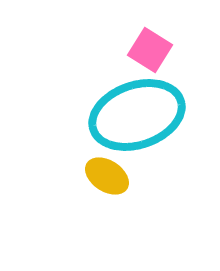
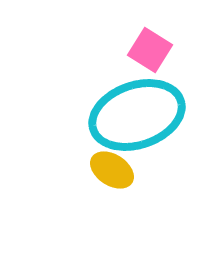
yellow ellipse: moved 5 px right, 6 px up
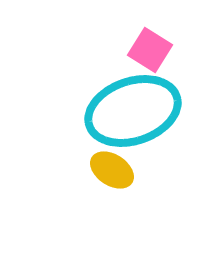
cyan ellipse: moved 4 px left, 4 px up
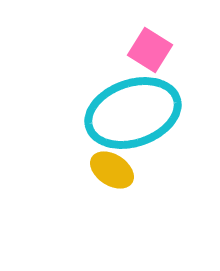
cyan ellipse: moved 2 px down
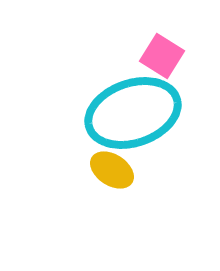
pink square: moved 12 px right, 6 px down
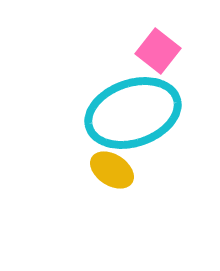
pink square: moved 4 px left, 5 px up; rotated 6 degrees clockwise
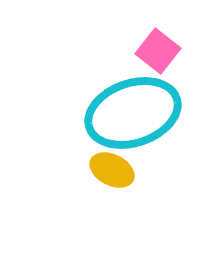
yellow ellipse: rotated 6 degrees counterclockwise
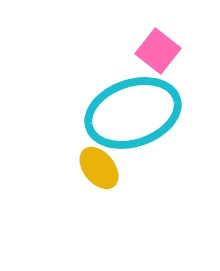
yellow ellipse: moved 13 px left, 2 px up; rotated 24 degrees clockwise
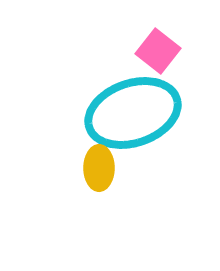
yellow ellipse: rotated 39 degrees clockwise
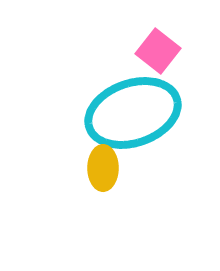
yellow ellipse: moved 4 px right
